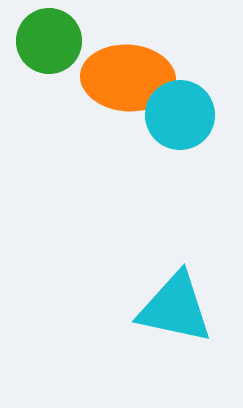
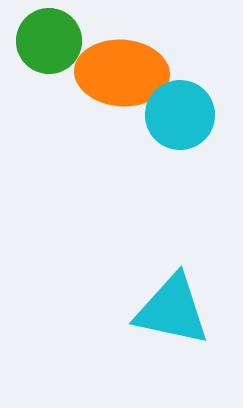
orange ellipse: moved 6 px left, 5 px up
cyan triangle: moved 3 px left, 2 px down
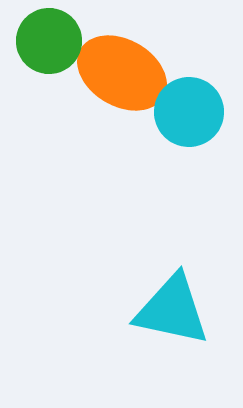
orange ellipse: rotated 26 degrees clockwise
cyan circle: moved 9 px right, 3 px up
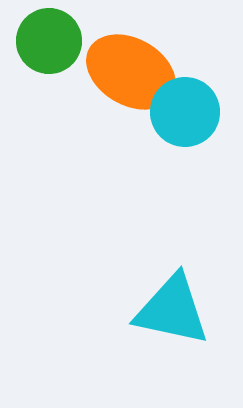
orange ellipse: moved 9 px right, 1 px up
cyan circle: moved 4 px left
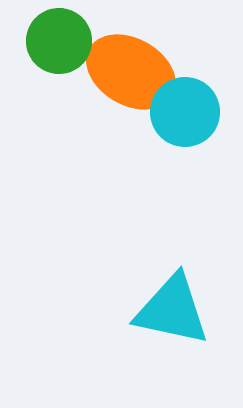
green circle: moved 10 px right
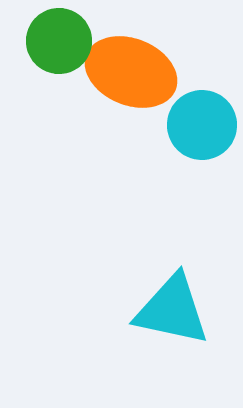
orange ellipse: rotated 8 degrees counterclockwise
cyan circle: moved 17 px right, 13 px down
